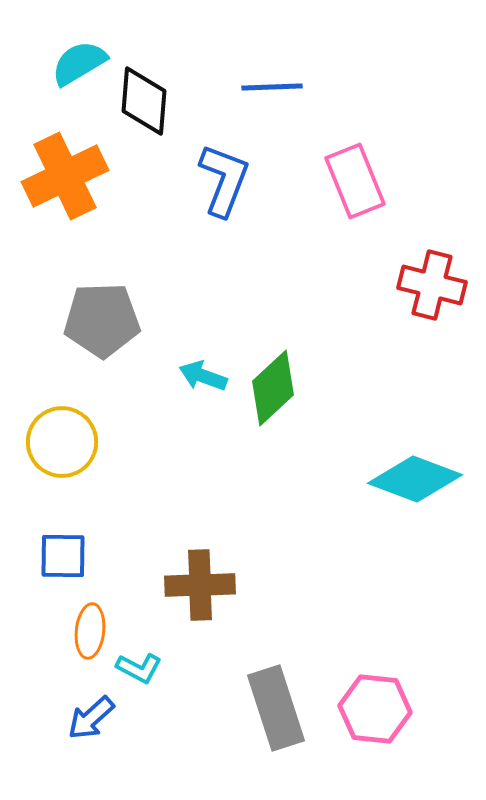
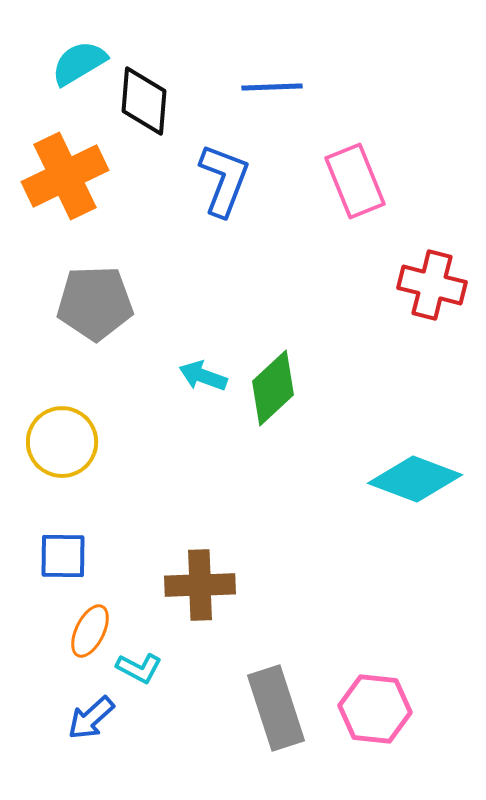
gray pentagon: moved 7 px left, 17 px up
orange ellipse: rotated 20 degrees clockwise
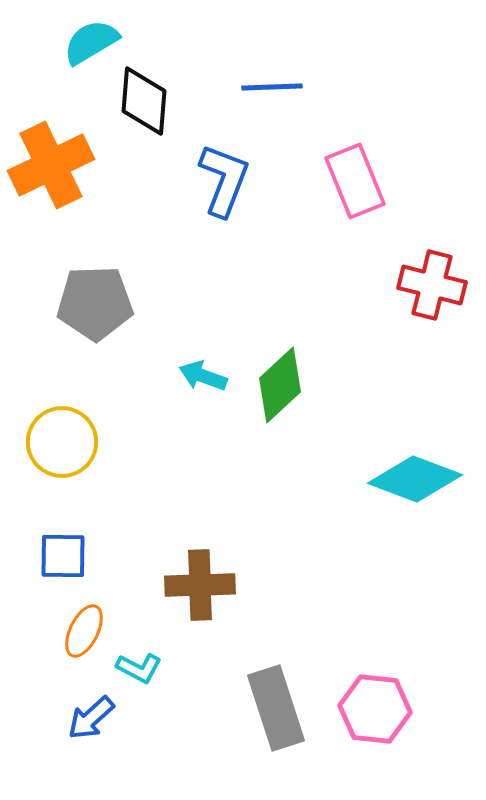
cyan semicircle: moved 12 px right, 21 px up
orange cross: moved 14 px left, 11 px up
green diamond: moved 7 px right, 3 px up
orange ellipse: moved 6 px left
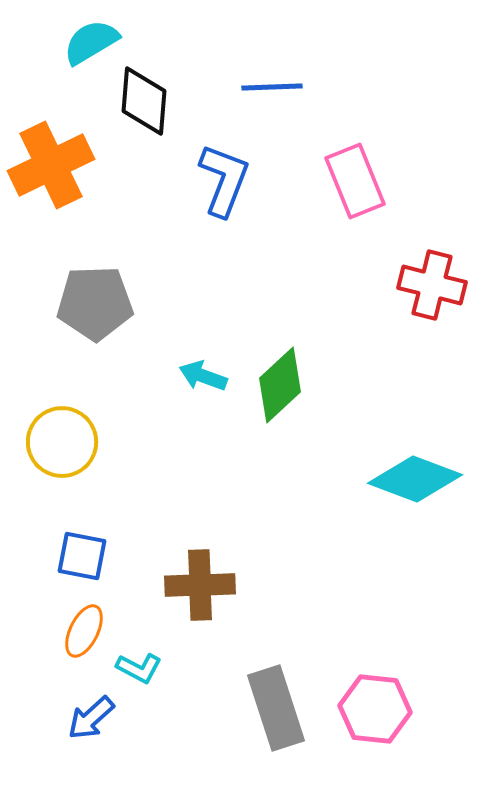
blue square: moved 19 px right; rotated 10 degrees clockwise
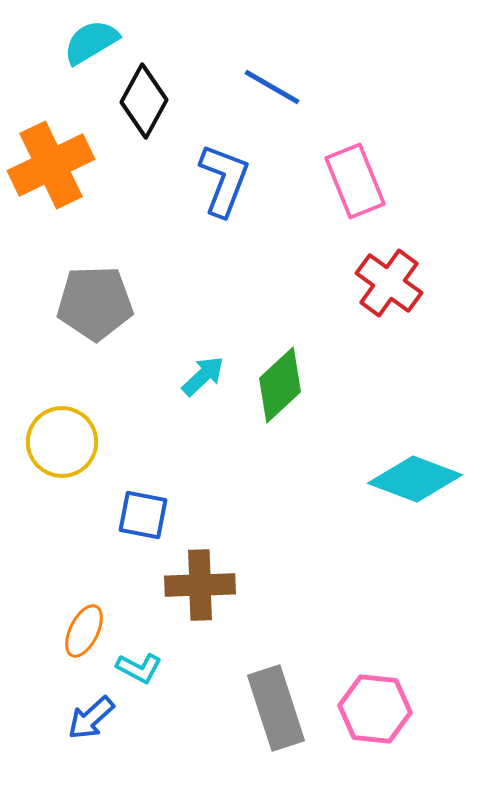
blue line: rotated 32 degrees clockwise
black diamond: rotated 24 degrees clockwise
red cross: moved 43 px left, 2 px up; rotated 22 degrees clockwise
cyan arrow: rotated 117 degrees clockwise
blue square: moved 61 px right, 41 px up
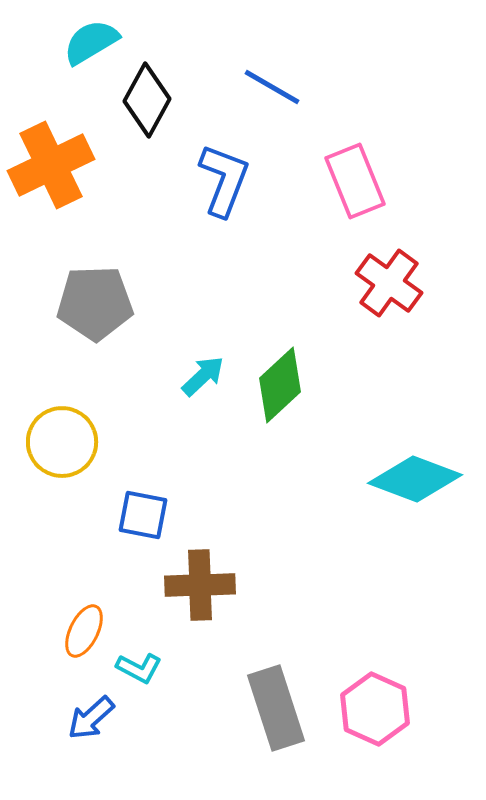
black diamond: moved 3 px right, 1 px up
pink hexagon: rotated 18 degrees clockwise
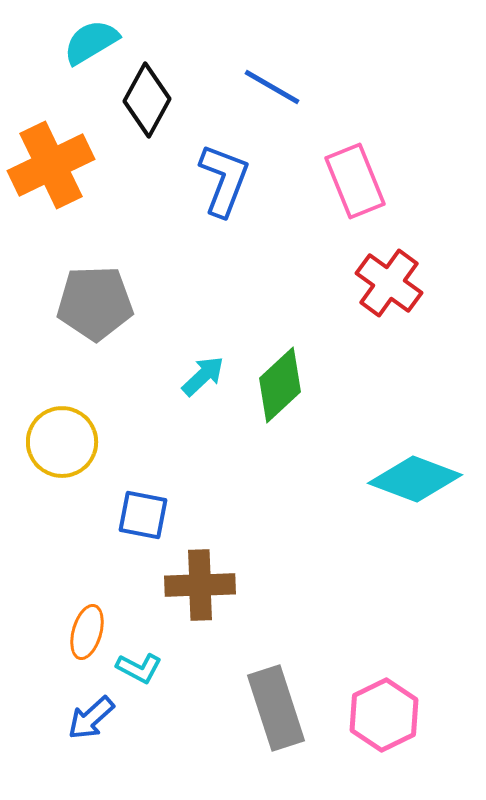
orange ellipse: moved 3 px right, 1 px down; rotated 10 degrees counterclockwise
pink hexagon: moved 9 px right, 6 px down; rotated 10 degrees clockwise
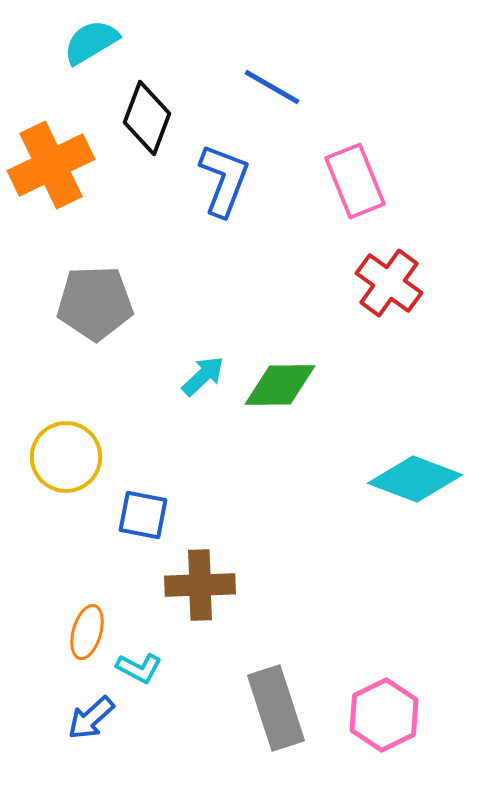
black diamond: moved 18 px down; rotated 8 degrees counterclockwise
green diamond: rotated 42 degrees clockwise
yellow circle: moved 4 px right, 15 px down
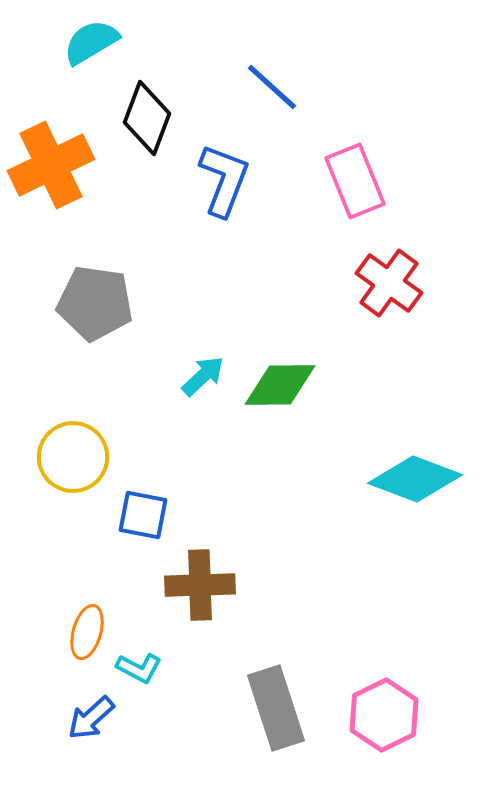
blue line: rotated 12 degrees clockwise
gray pentagon: rotated 10 degrees clockwise
yellow circle: moved 7 px right
